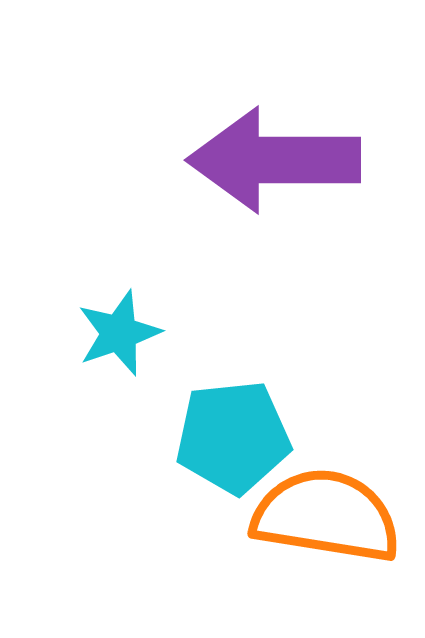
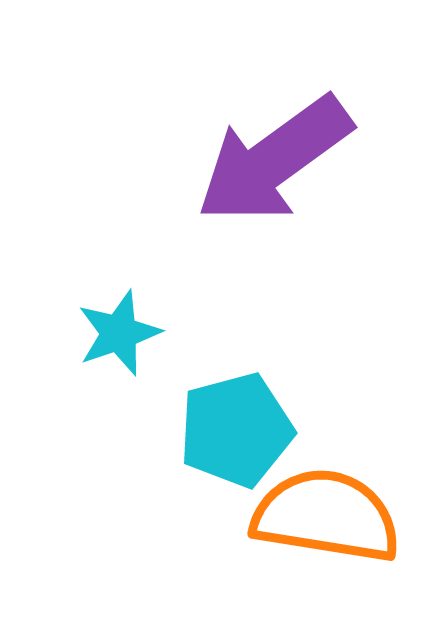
purple arrow: rotated 36 degrees counterclockwise
cyan pentagon: moved 3 px right, 7 px up; rotated 9 degrees counterclockwise
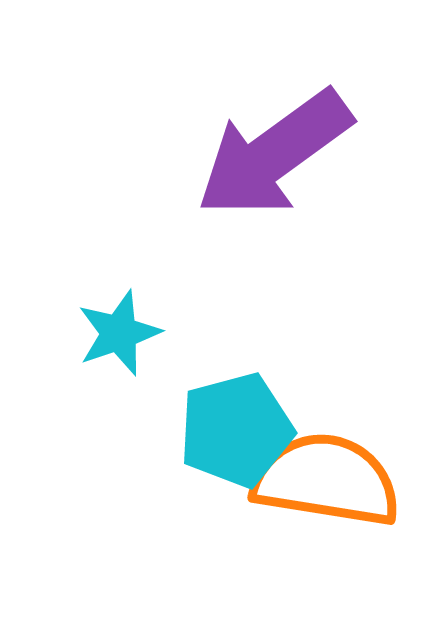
purple arrow: moved 6 px up
orange semicircle: moved 36 px up
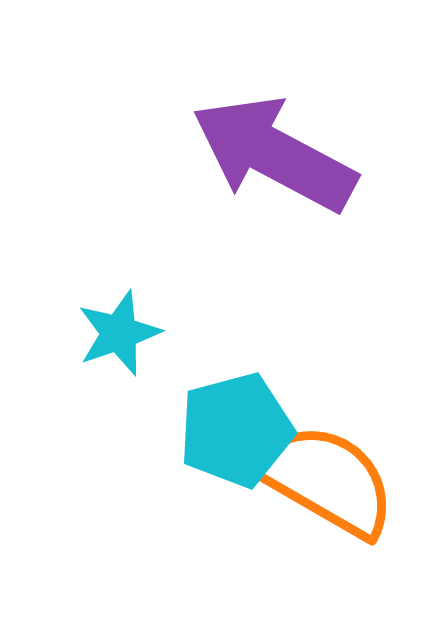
purple arrow: rotated 64 degrees clockwise
orange semicircle: rotated 21 degrees clockwise
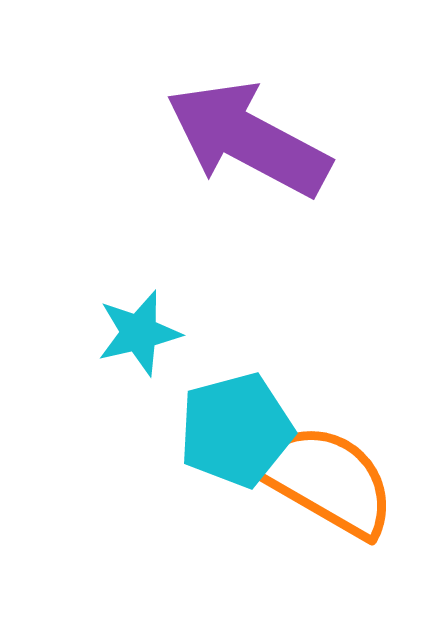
purple arrow: moved 26 px left, 15 px up
cyan star: moved 20 px right; rotated 6 degrees clockwise
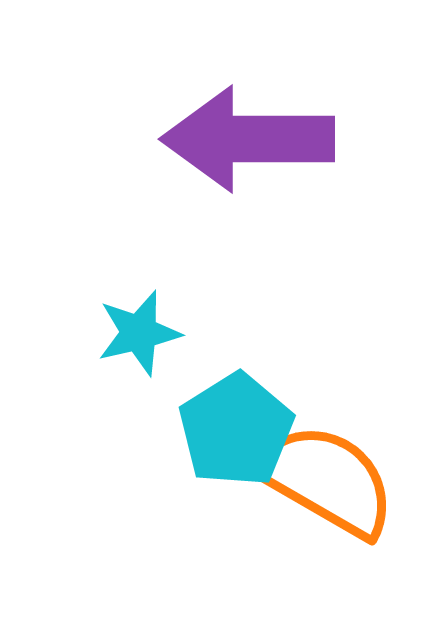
purple arrow: rotated 28 degrees counterclockwise
cyan pentagon: rotated 17 degrees counterclockwise
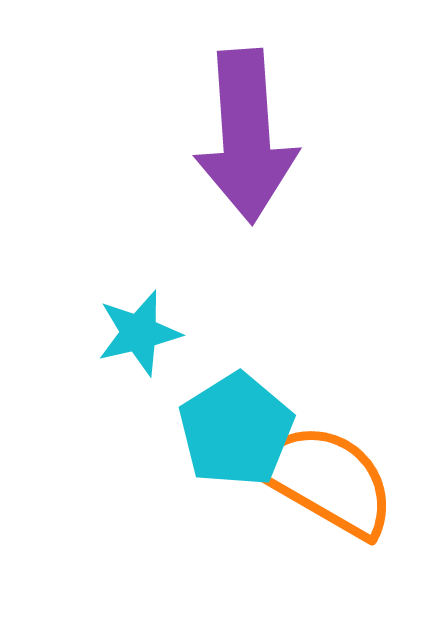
purple arrow: moved 2 px left, 3 px up; rotated 94 degrees counterclockwise
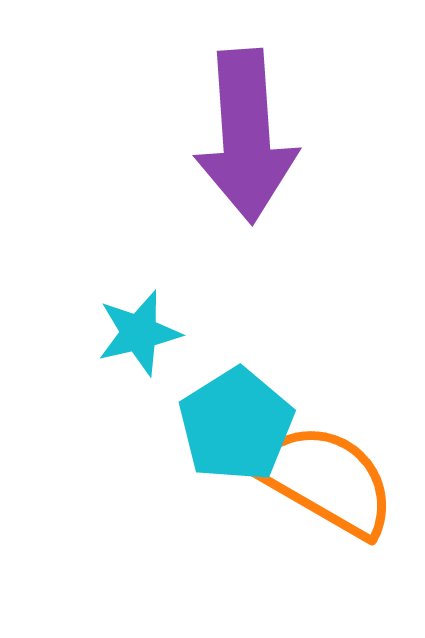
cyan pentagon: moved 5 px up
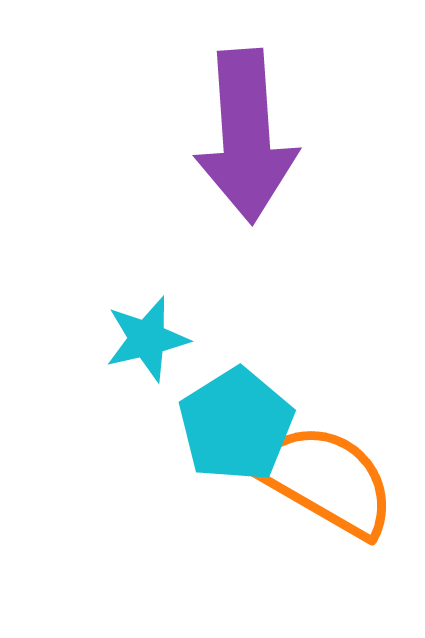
cyan star: moved 8 px right, 6 px down
